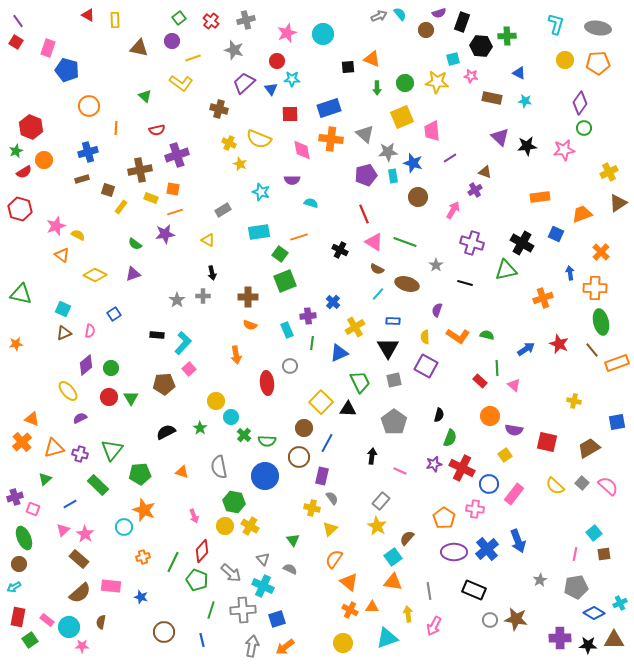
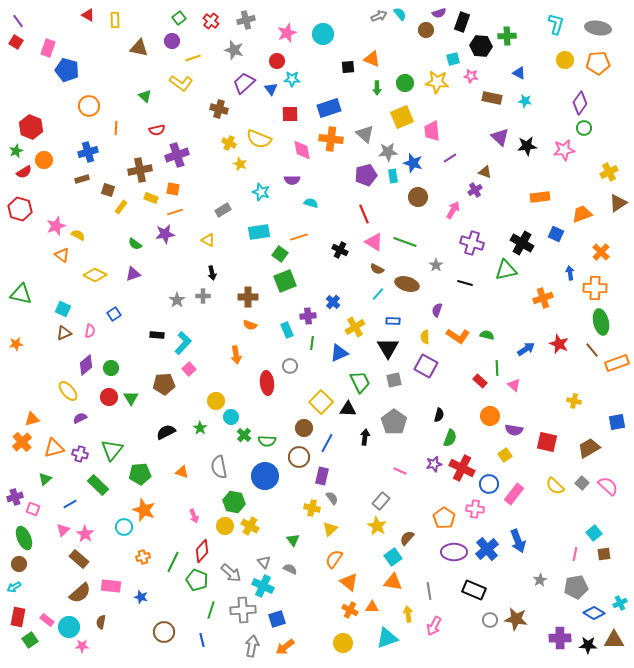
orange triangle at (32, 419): rotated 35 degrees counterclockwise
black arrow at (372, 456): moved 7 px left, 19 px up
gray triangle at (263, 559): moved 1 px right, 3 px down
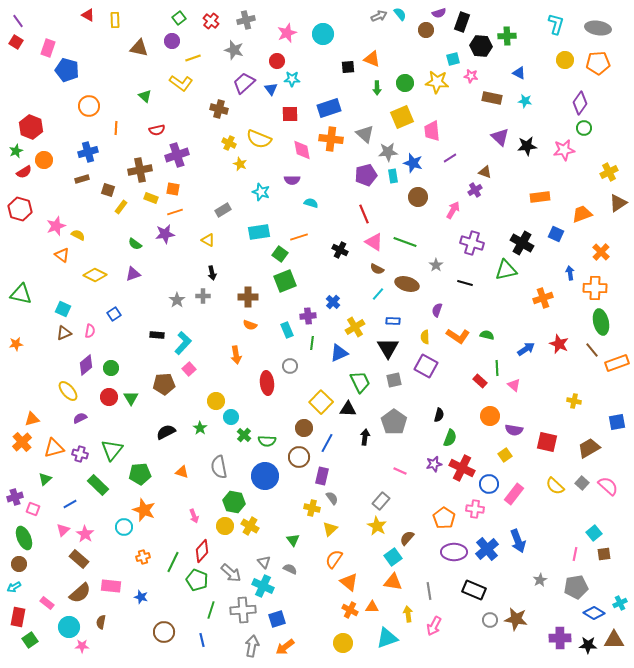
pink rectangle at (47, 620): moved 17 px up
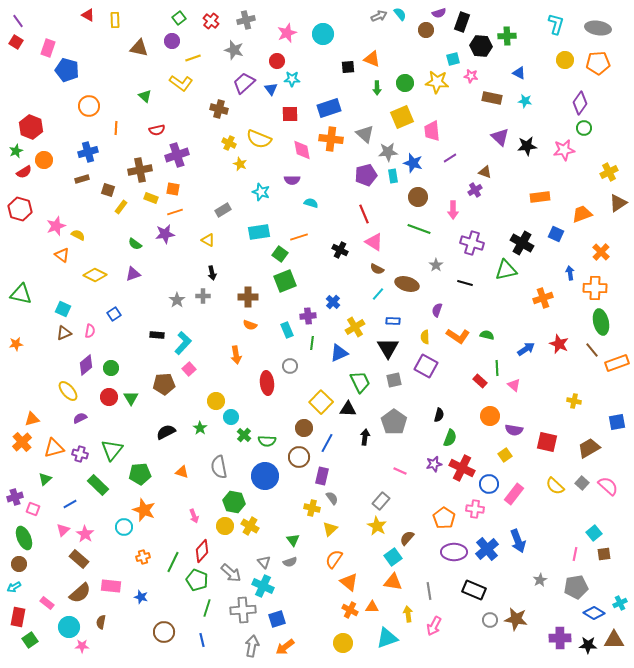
pink arrow at (453, 210): rotated 150 degrees clockwise
green line at (405, 242): moved 14 px right, 13 px up
gray semicircle at (290, 569): moved 7 px up; rotated 136 degrees clockwise
green line at (211, 610): moved 4 px left, 2 px up
